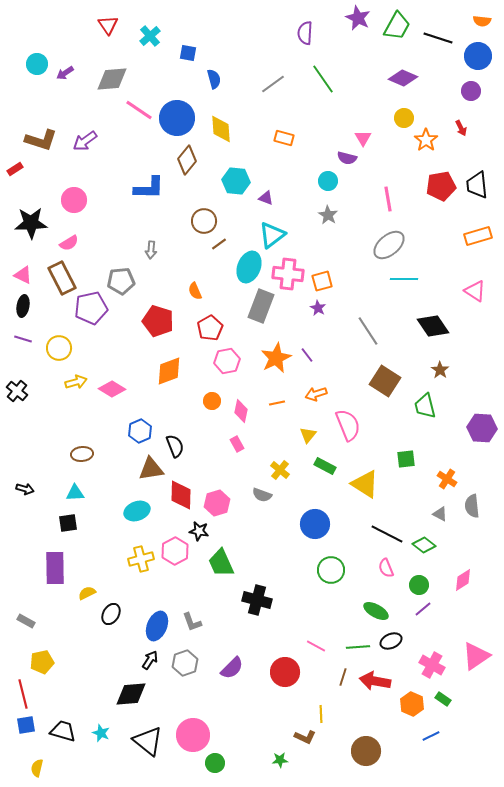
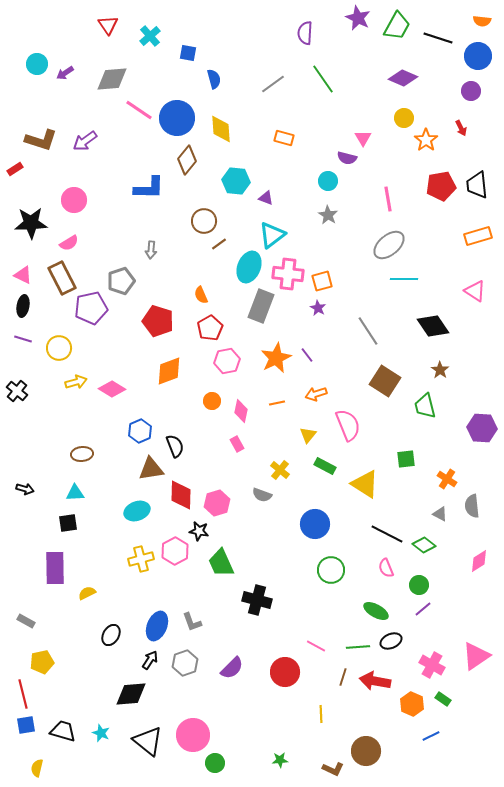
gray pentagon at (121, 281): rotated 12 degrees counterclockwise
orange semicircle at (195, 291): moved 6 px right, 4 px down
pink diamond at (463, 580): moved 16 px right, 19 px up
black ellipse at (111, 614): moved 21 px down
brown L-shape at (305, 737): moved 28 px right, 32 px down
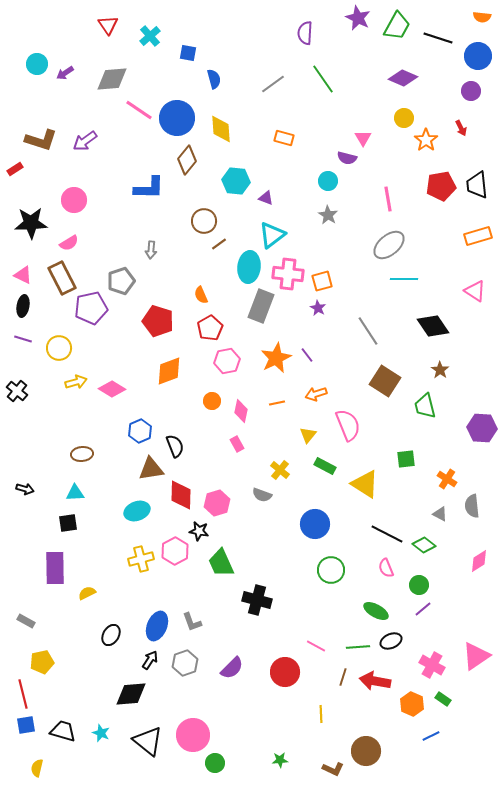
orange semicircle at (482, 21): moved 4 px up
cyan ellipse at (249, 267): rotated 16 degrees counterclockwise
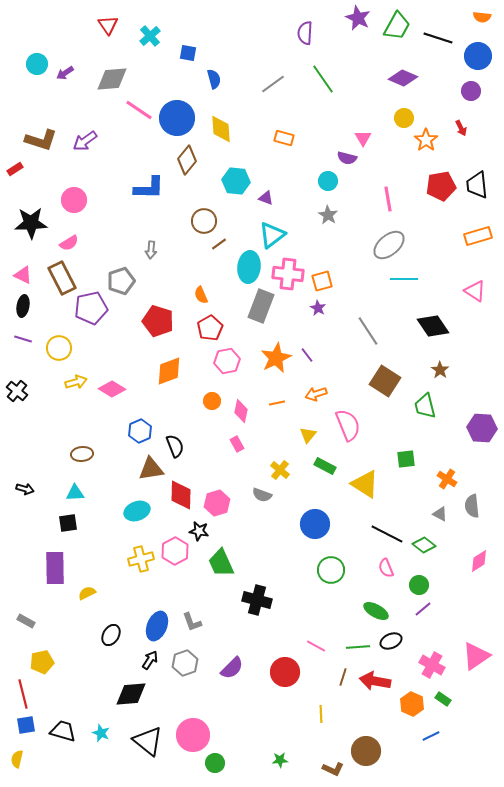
yellow semicircle at (37, 768): moved 20 px left, 9 px up
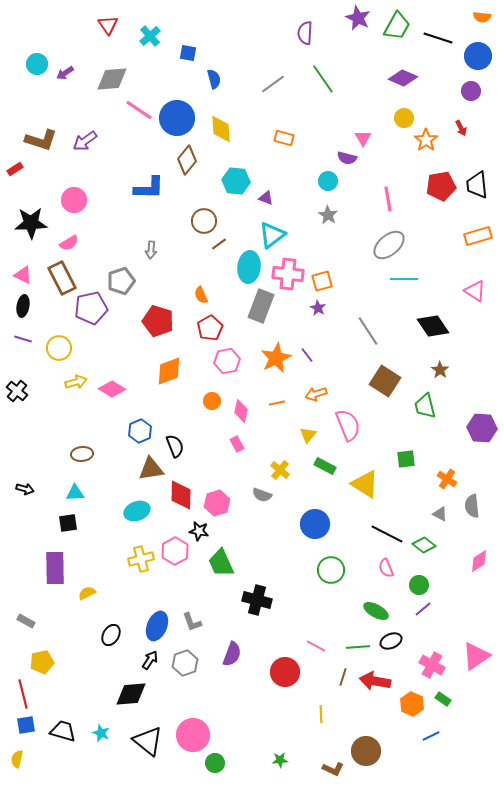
purple semicircle at (232, 668): moved 14 px up; rotated 25 degrees counterclockwise
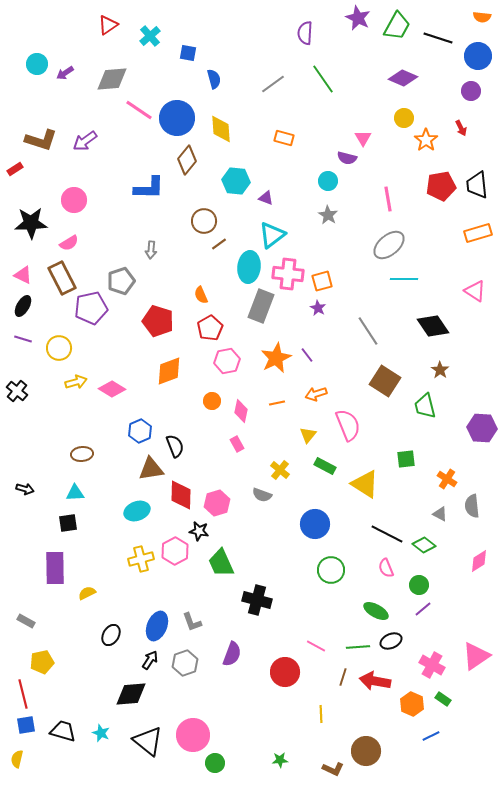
red triangle at (108, 25): rotated 30 degrees clockwise
orange rectangle at (478, 236): moved 3 px up
black ellipse at (23, 306): rotated 20 degrees clockwise
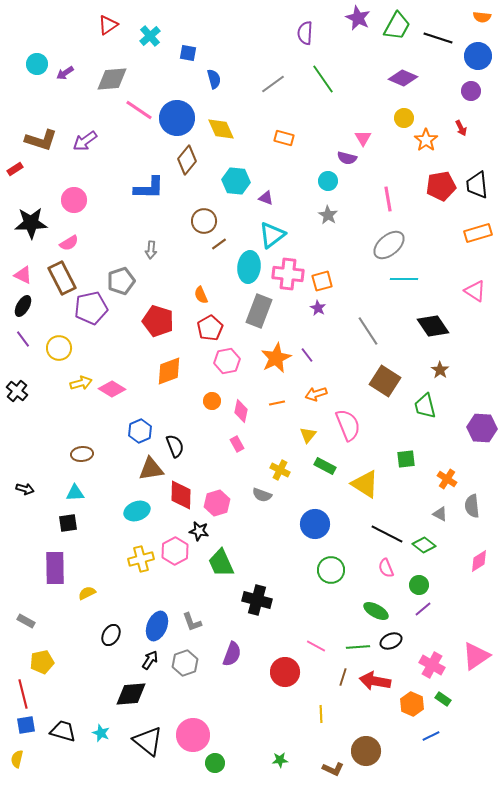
yellow diamond at (221, 129): rotated 20 degrees counterclockwise
gray rectangle at (261, 306): moved 2 px left, 5 px down
purple line at (23, 339): rotated 36 degrees clockwise
yellow arrow at (76, 382): moved 5 px right, 1 px down
yellow cross at (280, 470): rotated 12 degrees counterclockwise
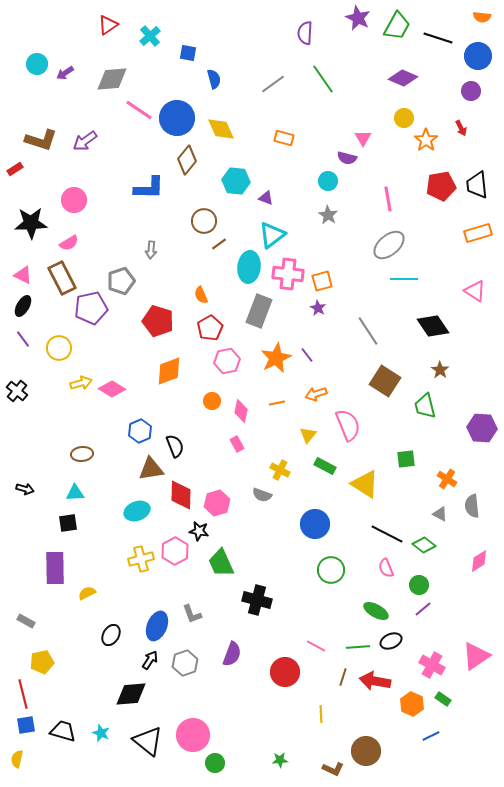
gray L-shape at (192, 622): moved 8 px up
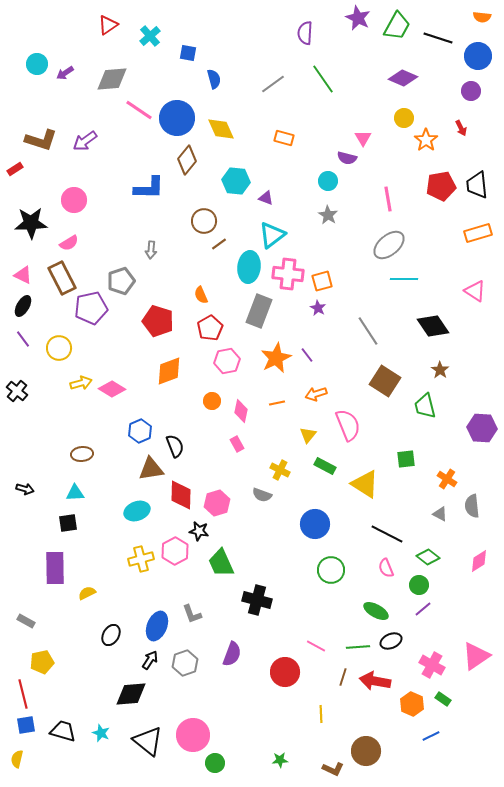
green diamond at (424, 545): moved 4 px right, 12 px down
